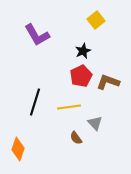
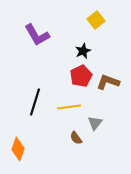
gray triangle: rotated 21 degrees clockwise
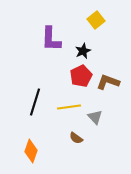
purple L-shape: moved 14 px right, 4 px down; rotated 32 degrees clockwise
gray triangle: moved 6 px up; rotated 21 degrees counterclockwise
brown semicircle: rotated 16 degrees counterclockwise
orange diamond: moved 13 px right, 2 px down
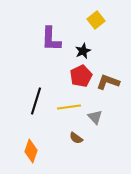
black line: moved 1 px right, 1 px up
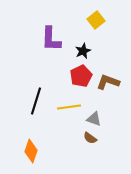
gray triangle: moved 1 px left, 2 px down; rotated 28 degrees counterclockwise
brown semicircle: moved 14 px right
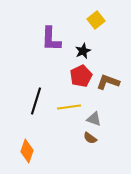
orange diamond: moved 4 px left
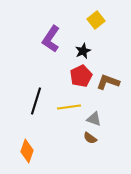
purple L-shape: rotated 32 degrees clockwise
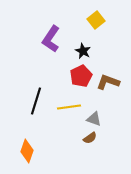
black star: rotated 21 degrees counterclockwise
brown semicircle: rotated 72 degrees counterclockwise
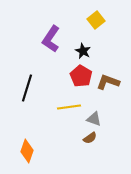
red pentagon: rotated 15 degrees counterclockwise
black line: moved 9 px left, 13 px up
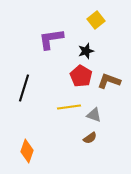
purple L-shape: rotated 48 degrees clockwise
black star: moved 3 px right; rotated 28 degrees clockwise
brown L-shape: moved 1 px right, 1 px up
black line: moved 3 px left
gray triangle: moved 4 px up
